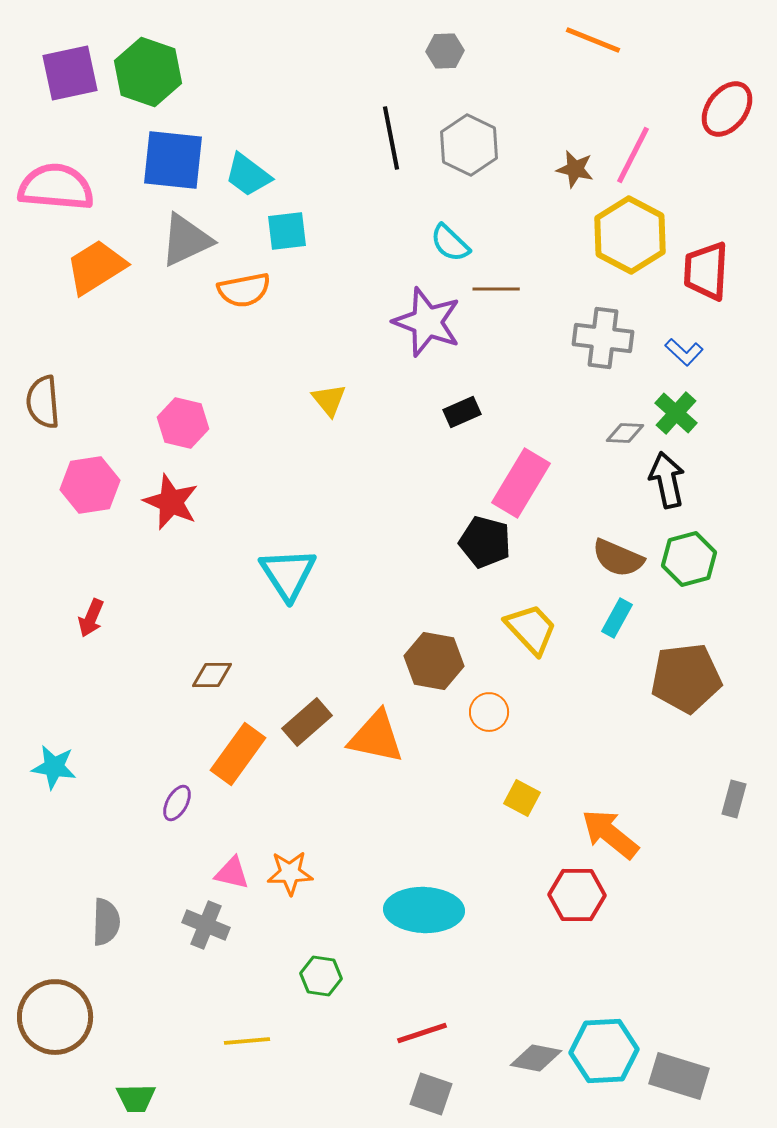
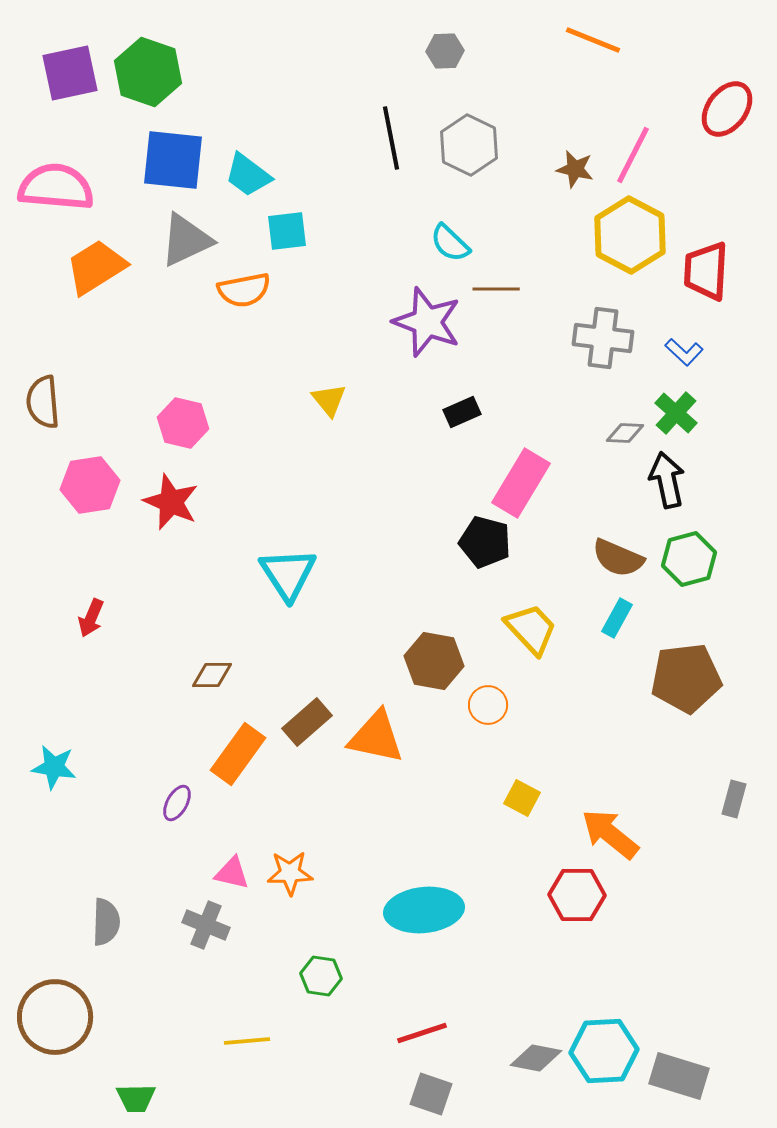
orange circle at (489, 712): moved 1 px left, 7 px up
cyan ellipse at (424, 910): rotated 8 degrees counterclockwise
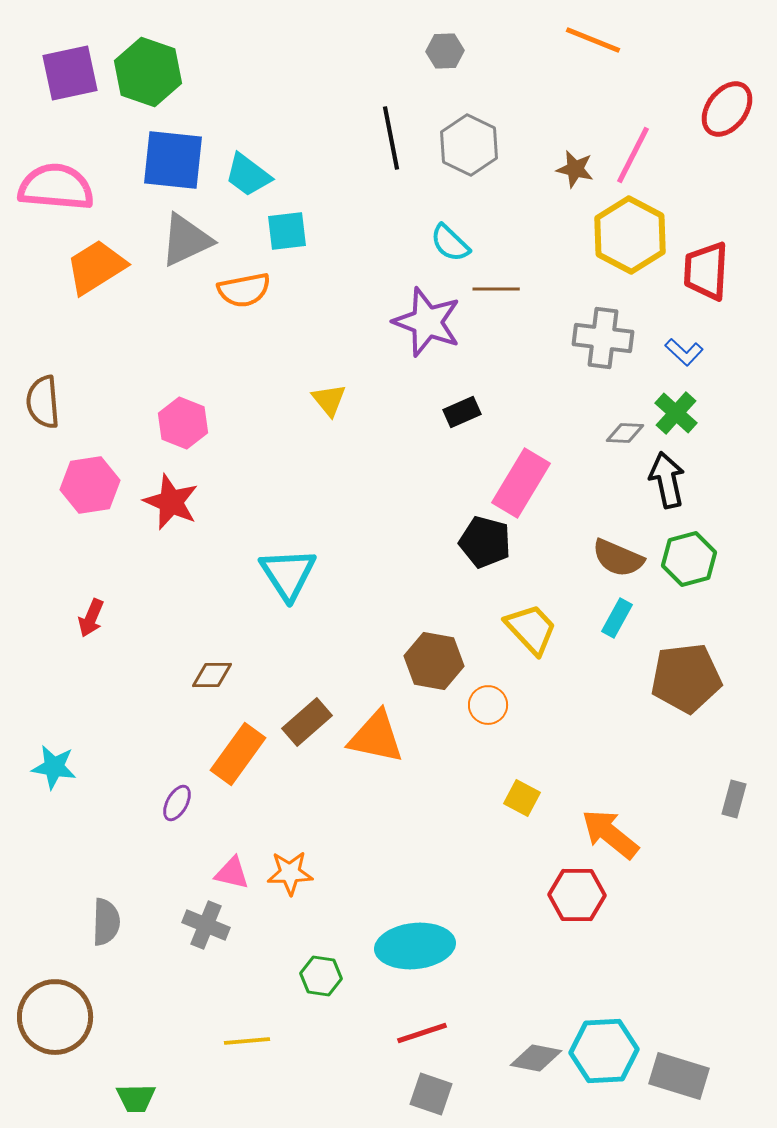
pink hexagon at (183, 423): rotated 9 degrees clockwise
cyan ellipse at (424, 910): moved 9 px left, 36 px down
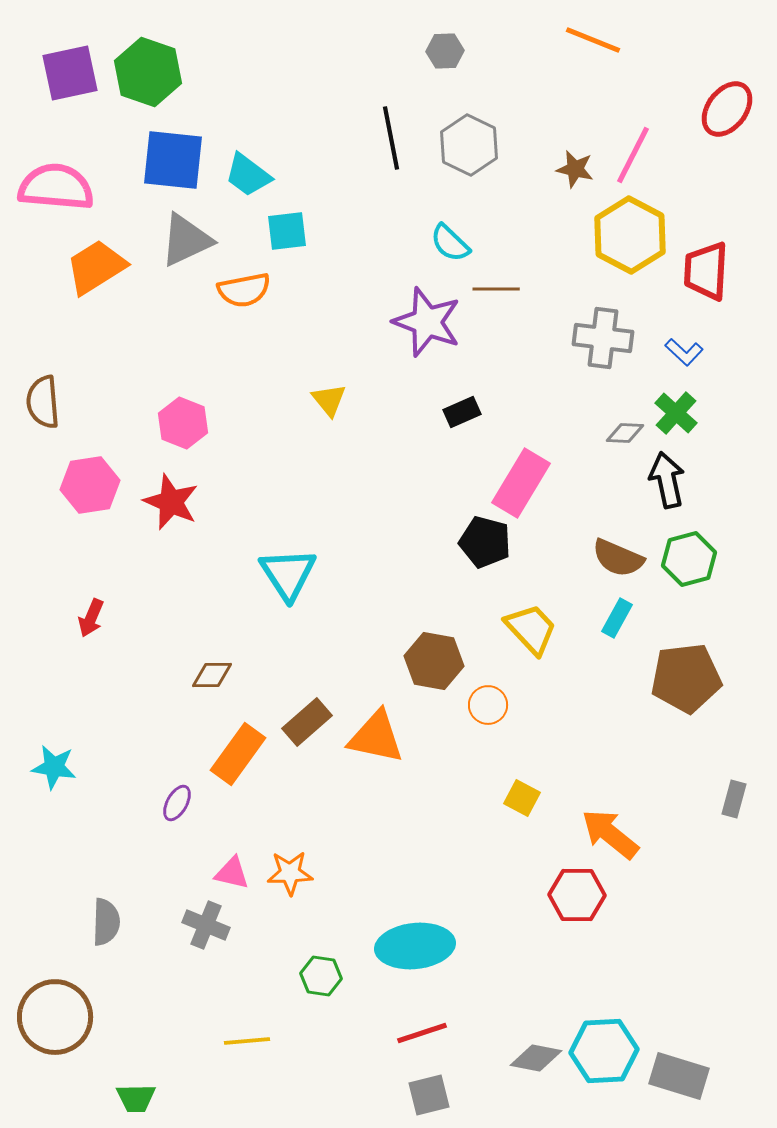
gray square at (431, 1094): moved 2 px left, 1 px down; rotated 33 degrees counterclockwise
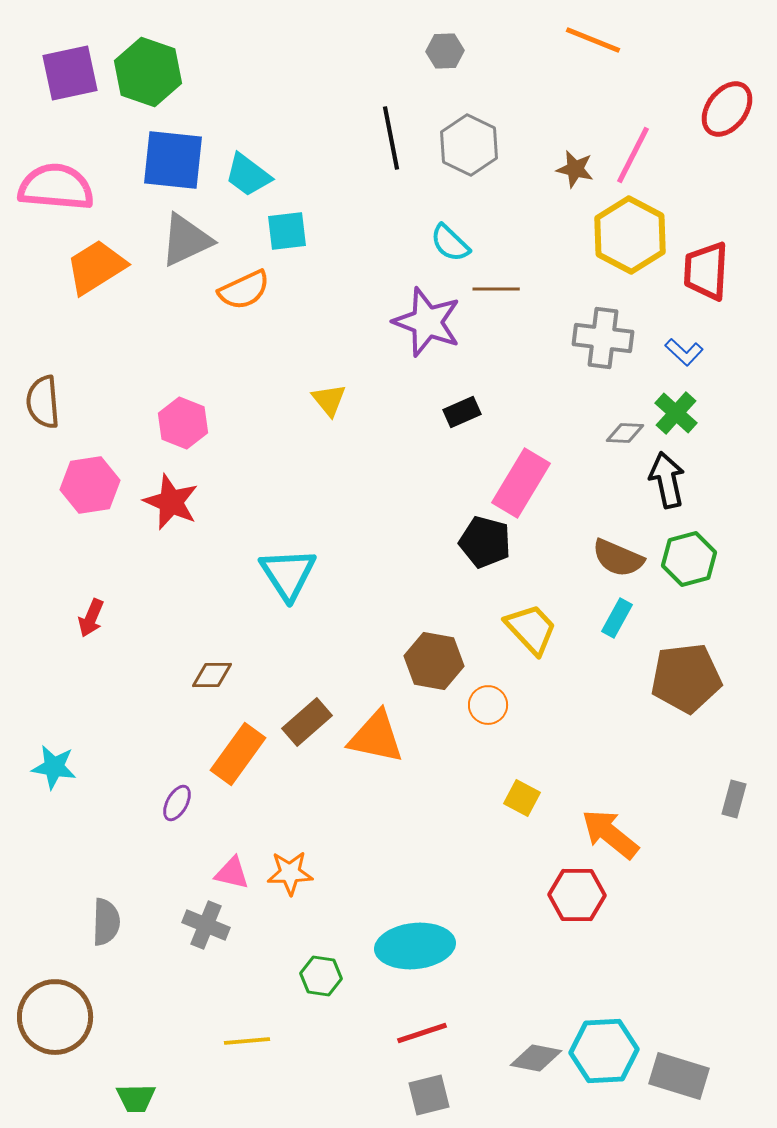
orange semicircle at (244, 290): rotated 14 degrees counterclockwise
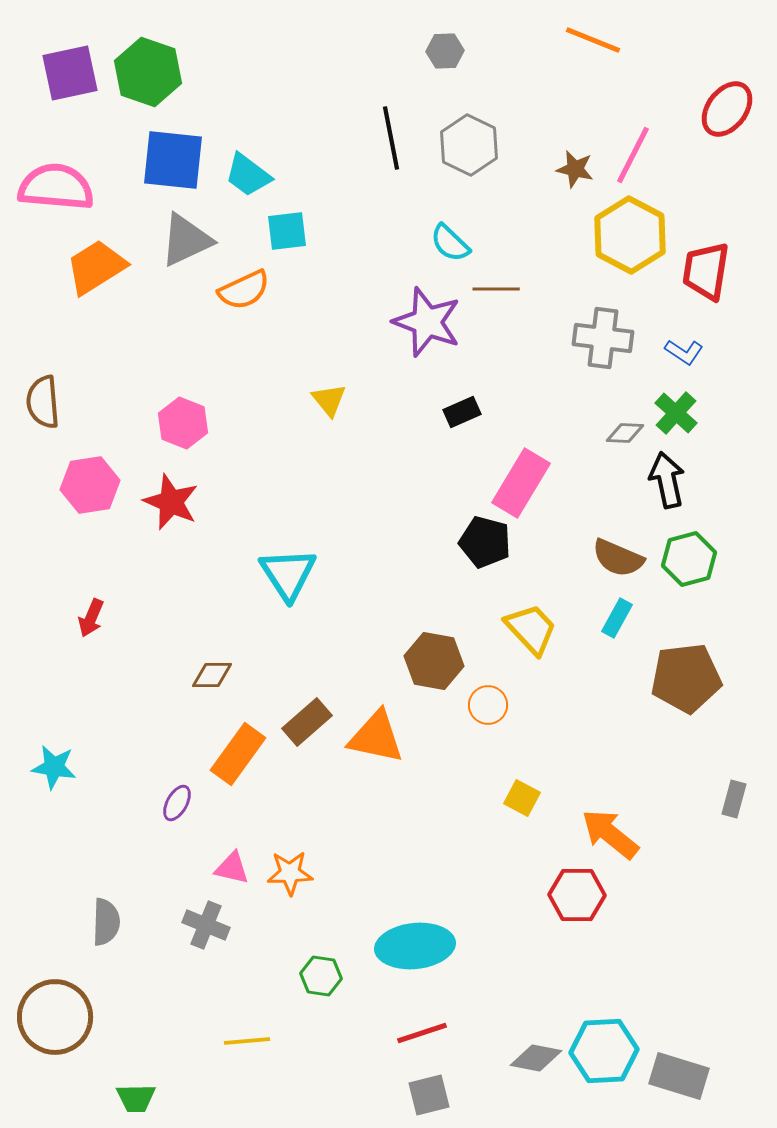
red trapezoid at (706, 271): rotated 6 degrees clockwise
blue L-shape at (684, 352): rotated 9 degrees counterclockwise
pink triangle at (232, 873): moved 5 px up
